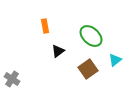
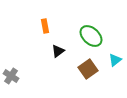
gray cross: moved 1 px left, 3 px up
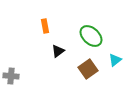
gray cross: rotated 28 degrees counterclockwise
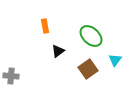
cyan triangle: rotated 16 degrees counterclockwise
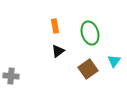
orange rectangle: moved 10 px right
green ellipse: moved 1 px left, 3 px up; rotated 30 degrees clockwise
cyan triangle: moved 1 px left, 1 px down
